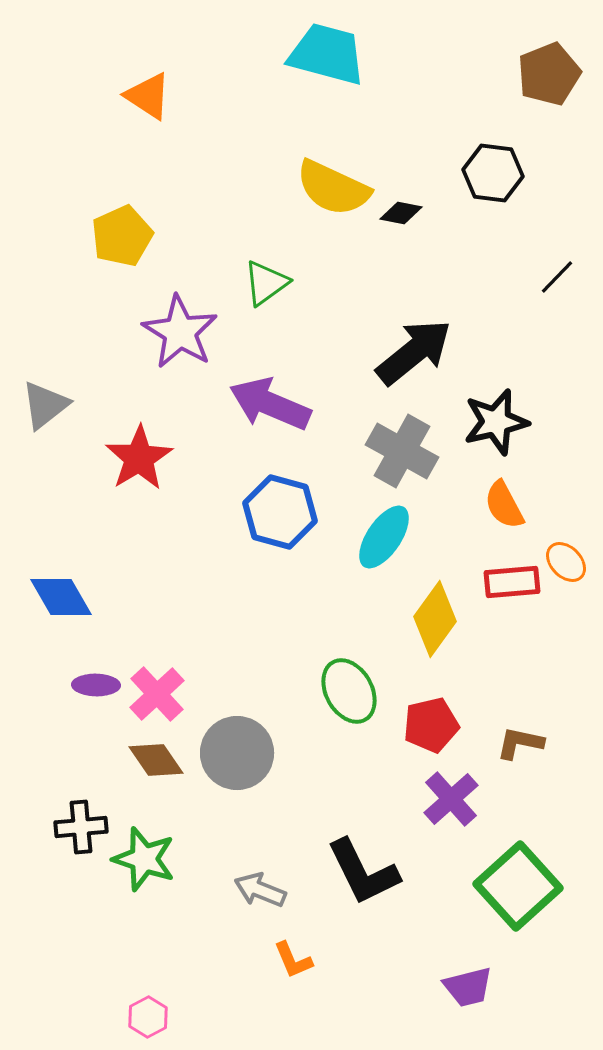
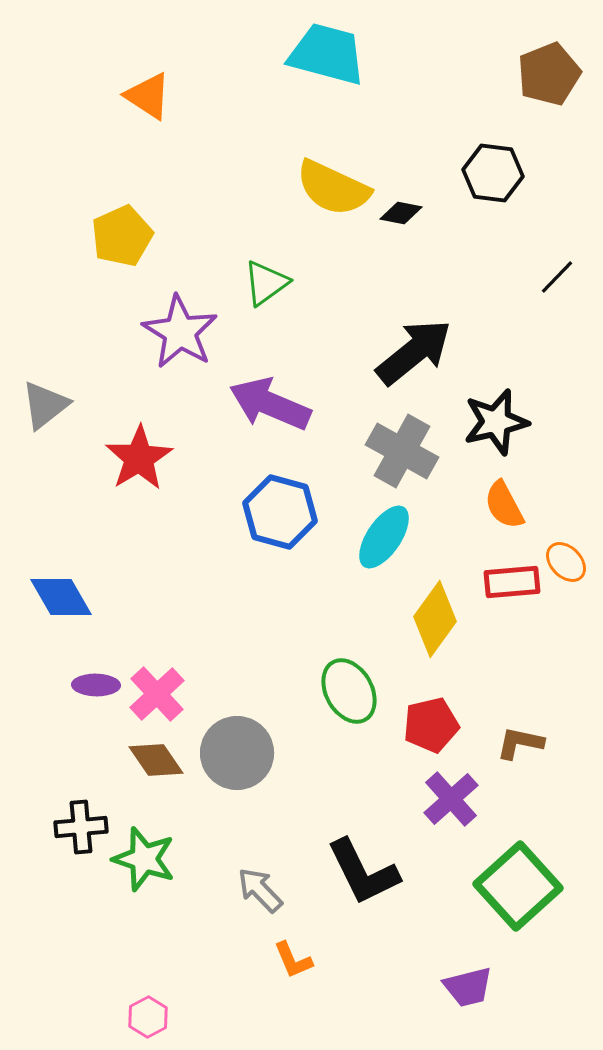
gray arrow: rotated 24 degrees clockwise
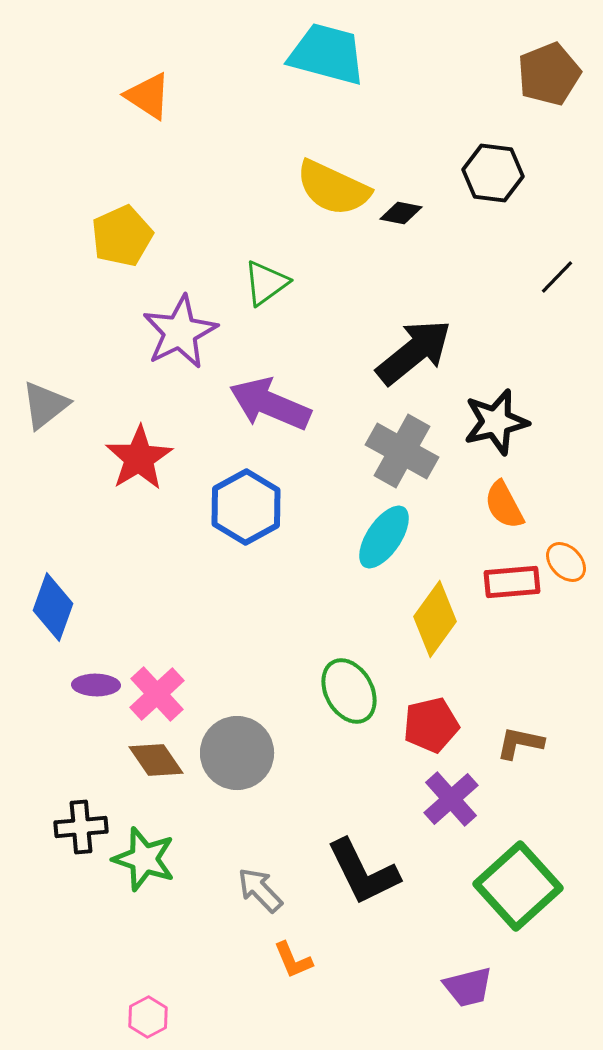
purple star: rotated 14 degrees clockwise
blue hexagon: moved 34 px left, 5 px up; rotated 16 degrees clockwise
blue diamond: moved 8 px left, 10 px down; rotated 50 degrees clockwise
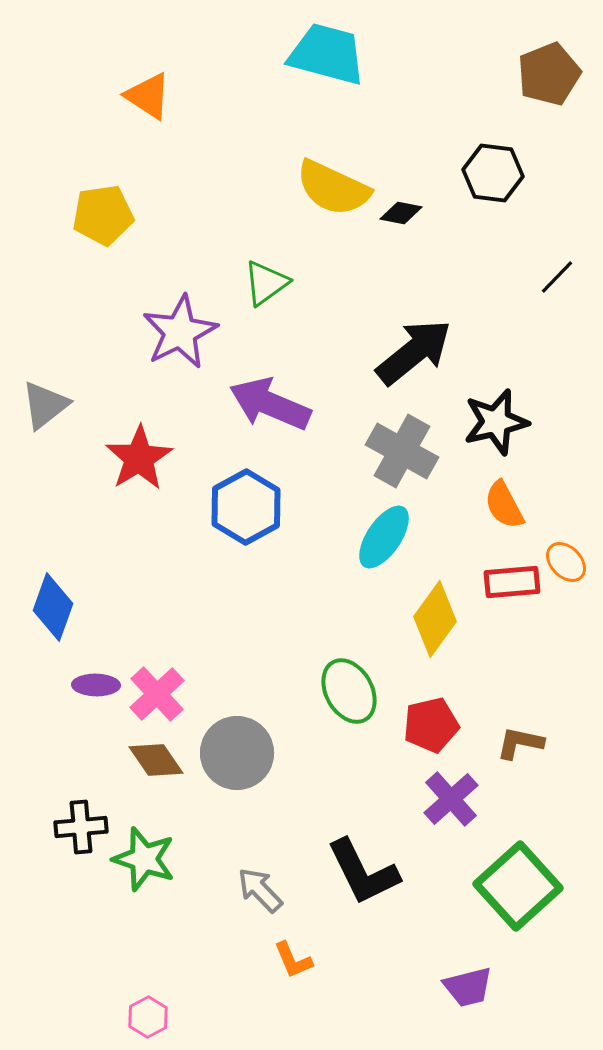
yellow pentagon: moved 19 px left, 21 px up; rotated 16 degrees clockwise
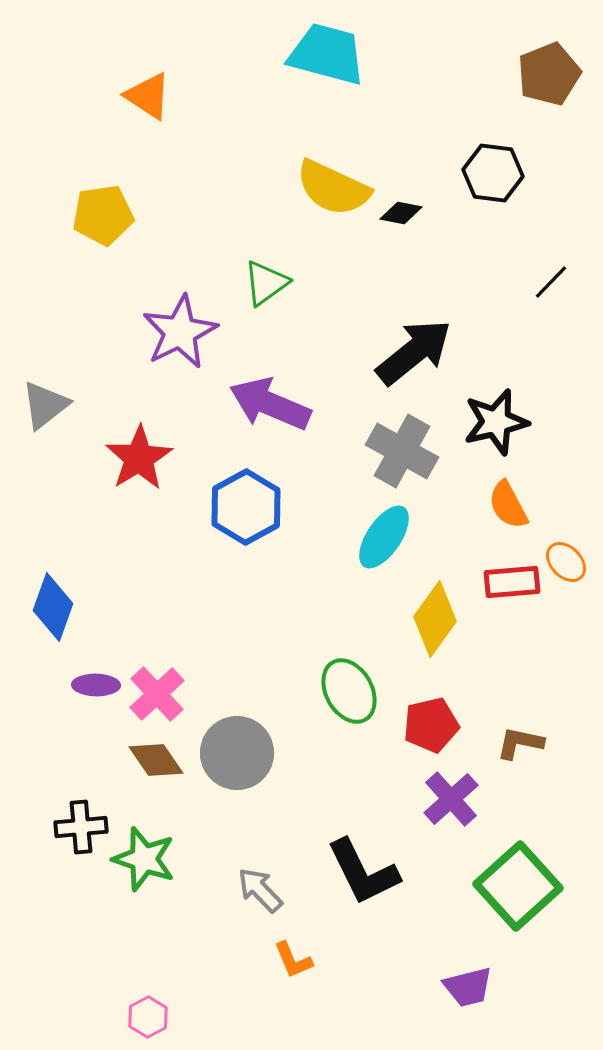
black line: moved 6 px left, 5 px down
orange semicircle: moved 4 px right
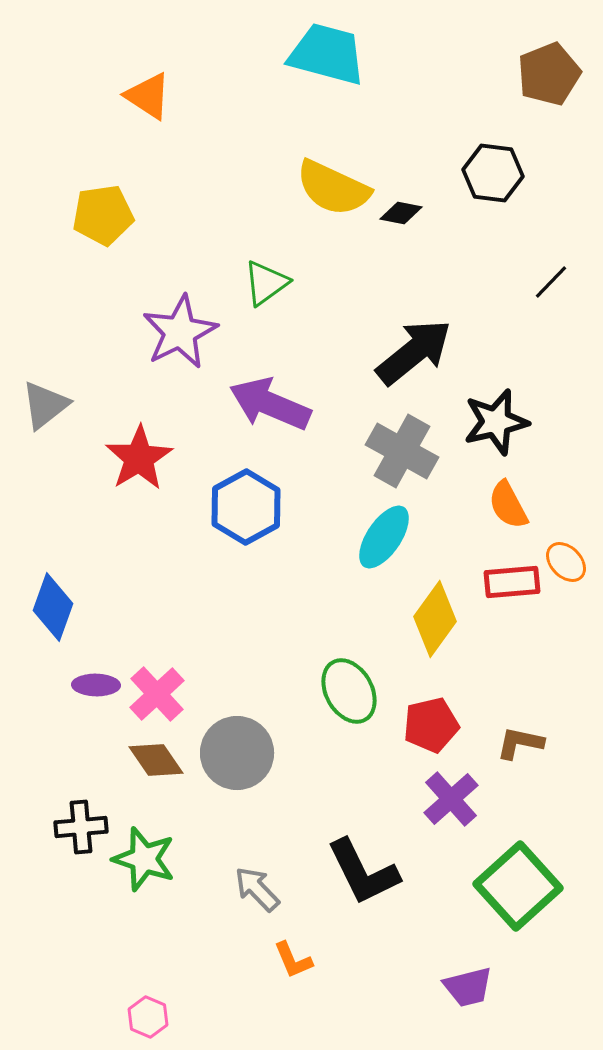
gray arrow: moved 3 px left, 1 px up
pink hexagon: rotated 9 degrees counterclockwise
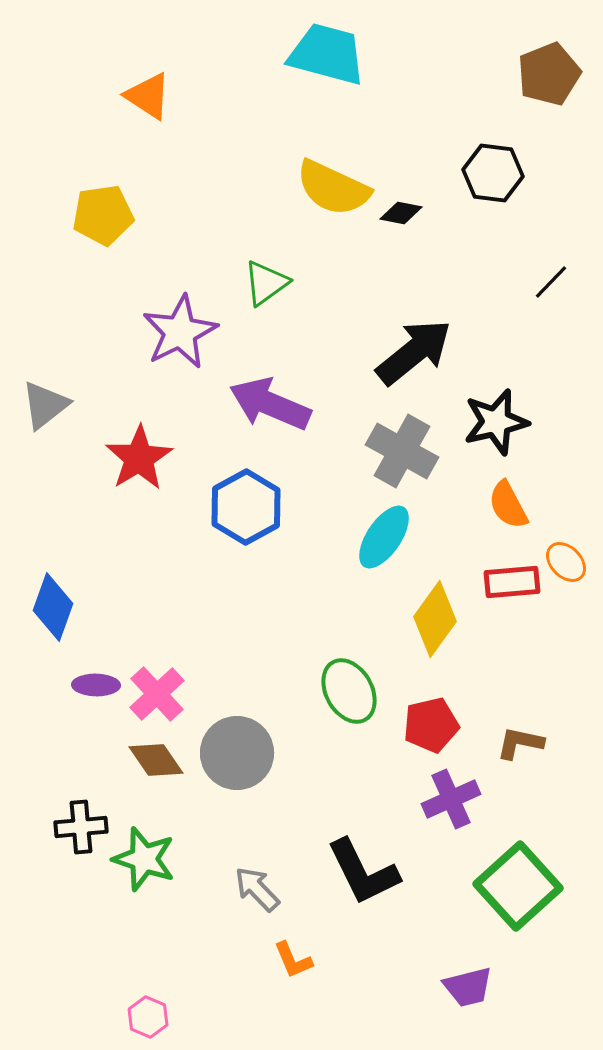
purple cross: rotated 18 degrees clockwise
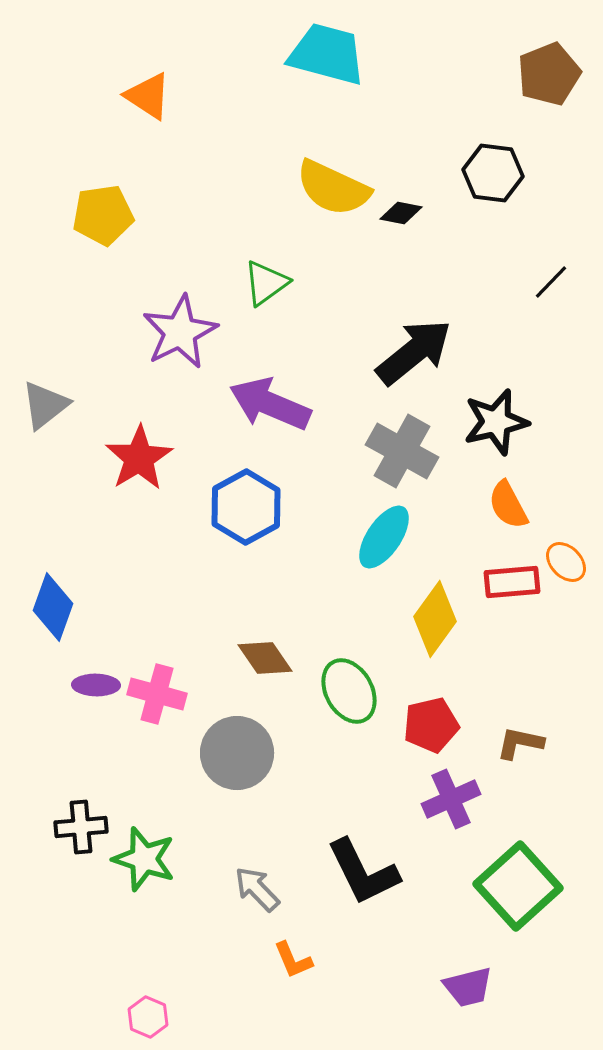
pink cross: rotated 32 degrees counterclockwise
brown diamond: moved 109 px right, 102 px up
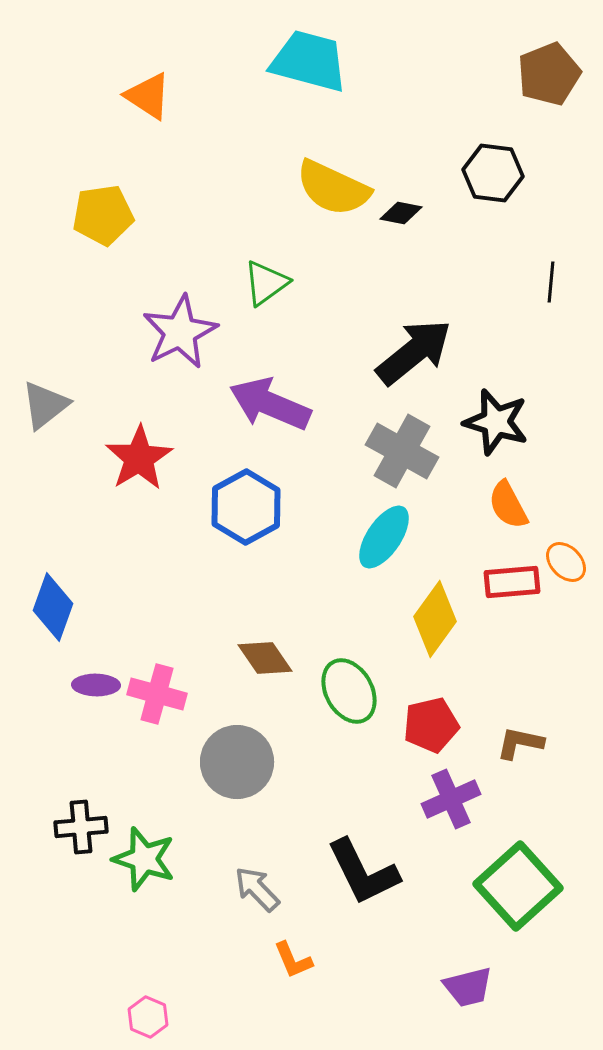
cyan trapezoid: moved 18 px left, 7 px down
black line: rotated 39 degrees counterclockwise
black star: rotated 30 degrees clockwise
gray circle: moved 9 px down
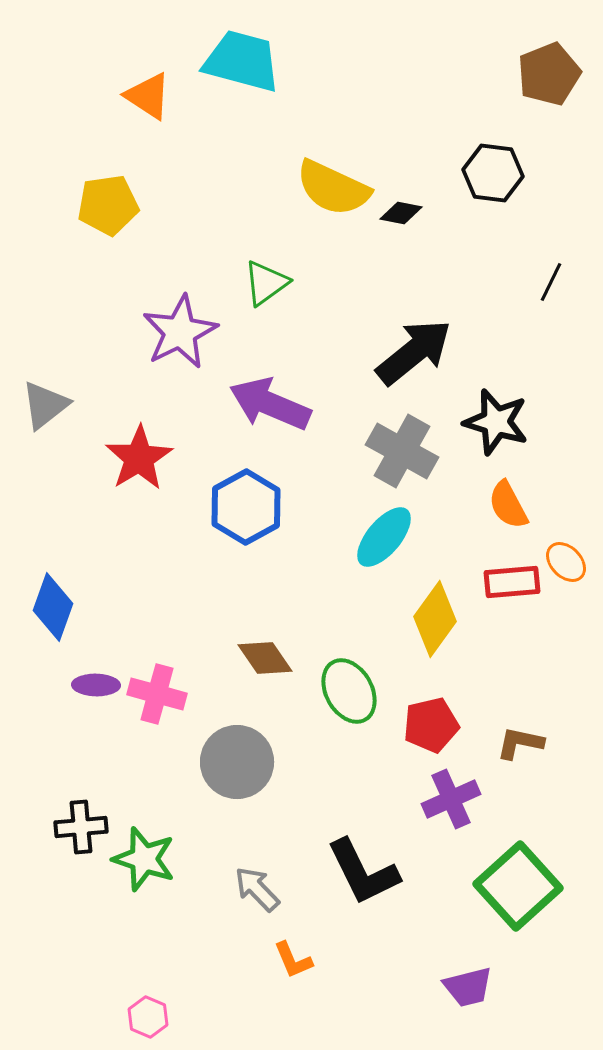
cyan trapezoid: moved 67 px left
yellow pentagon: moved 5 px right, 10 px up
black line: rotated 21 degrees clockwise
cyan ellipse: rotated 6 degrees clockwise
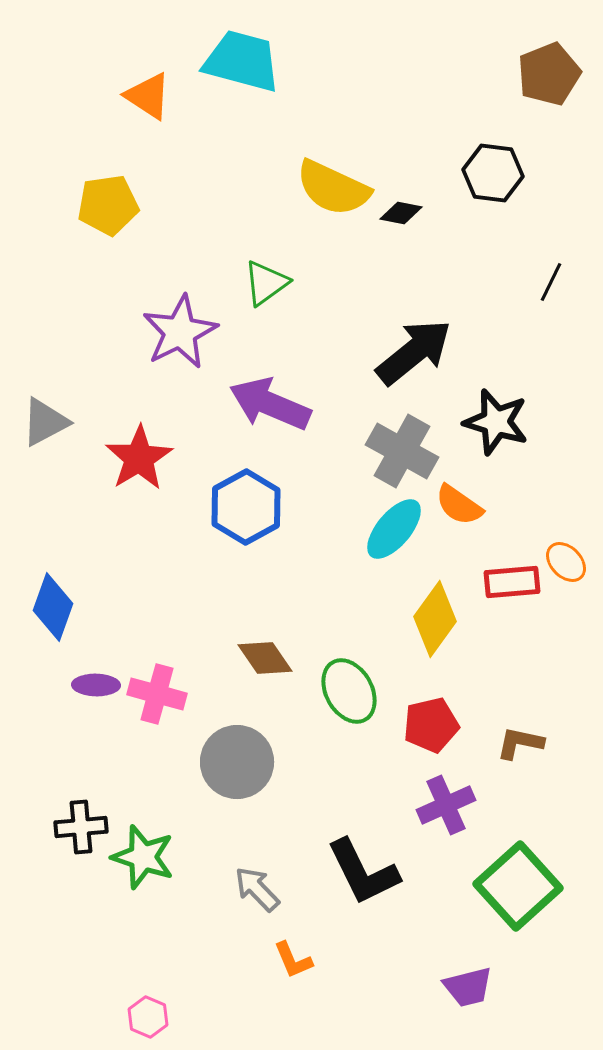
gray triangle: moved 17 px down; rotated 10 degrees clockwise
orange semicircle: moved 49 px left; rotated 27 degrees counterclockwise
cyan ellipse: moved 10 px right, 8 px up
purple cross: moved 5 px left, 6 px down
green star: moved 1 px left, 2 px up
